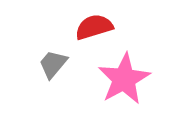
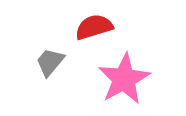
gray trapezoid: moved 3 px left, 2 px up
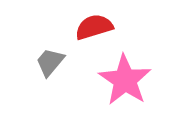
pink star: moved 1 px right, 1 px down; rotated 10 degrees counterclockwise
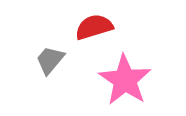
gray trapezoid: moved 2 px up
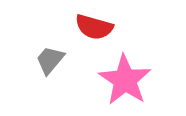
red semicircle: rotated 147 degrees counterclockwise
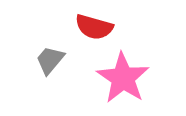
pink star: moved 2 px left, 2 px up
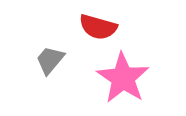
red semicircle: moved 4 px right
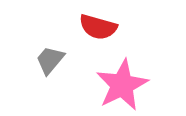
pink star: moved 1 px left, 7 px down; rotated 12 degrees clockwise
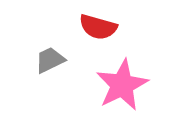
gray trapezoid: rotated 24 degrees clockwise
